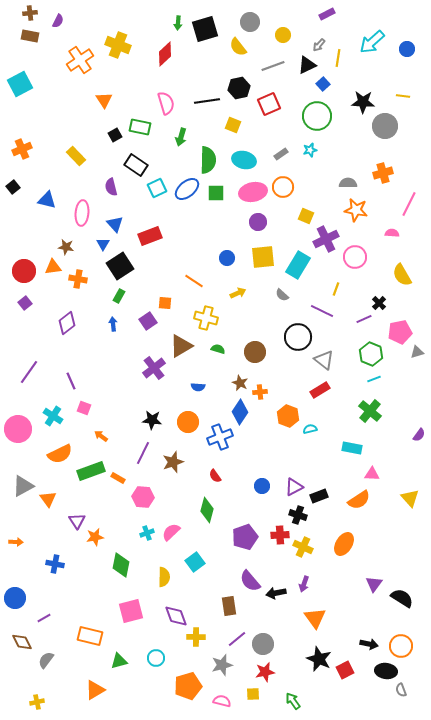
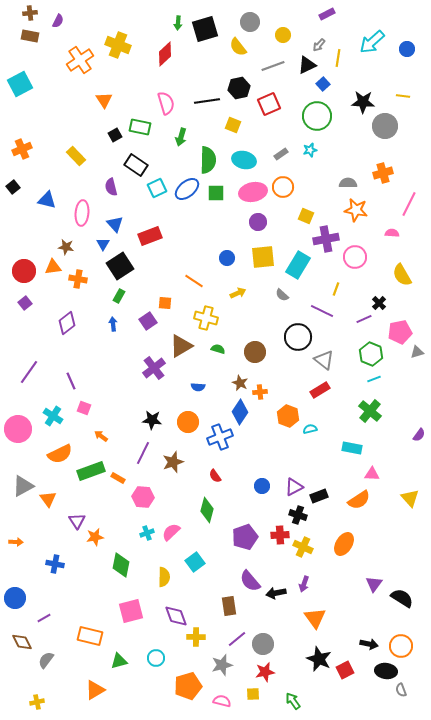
purple cross at (326, 239): rotated 15 degrees clockwise
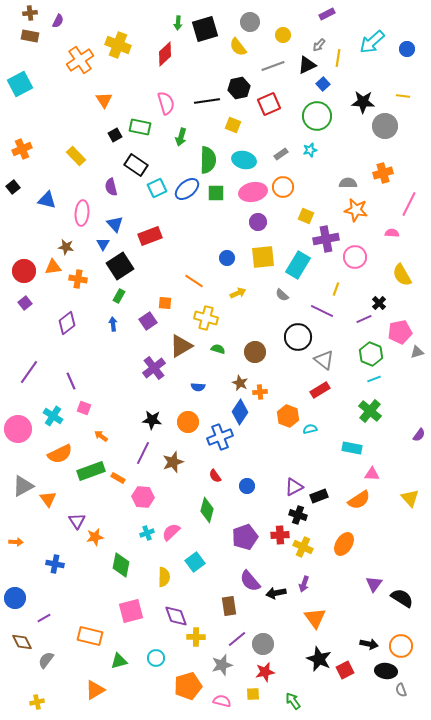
blue circle at (262, 486): moved 15 px left
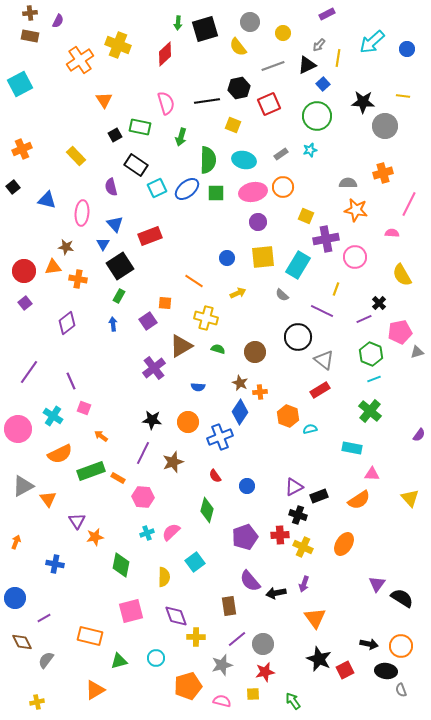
yellow circle at (283, 35): moved 2 px up
orange arrow at (16, 542): rotated 72 degrees counterclockwise
purple triangle at (374, 584): moved 3 px right
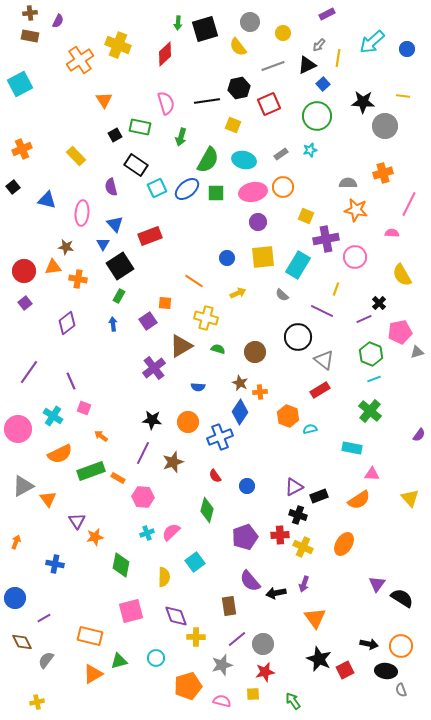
green semicircle at (208, 160): rotated 28 degrees clockwise
orange triangle at (95, 690): moved 2 px left, 16 px up
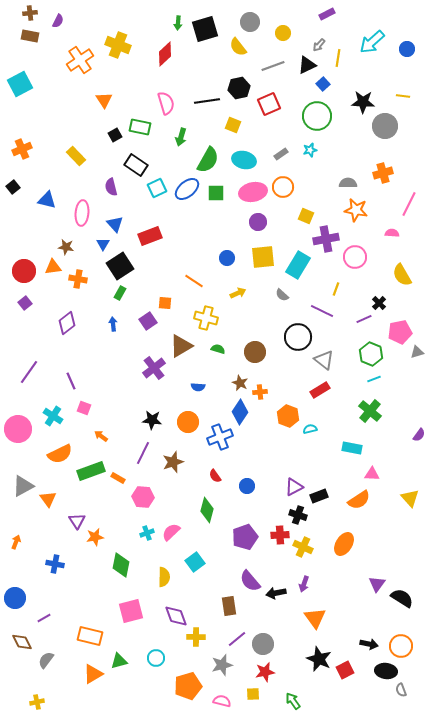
green rectangle at (119, 296): moved 1 px right, 3 px up
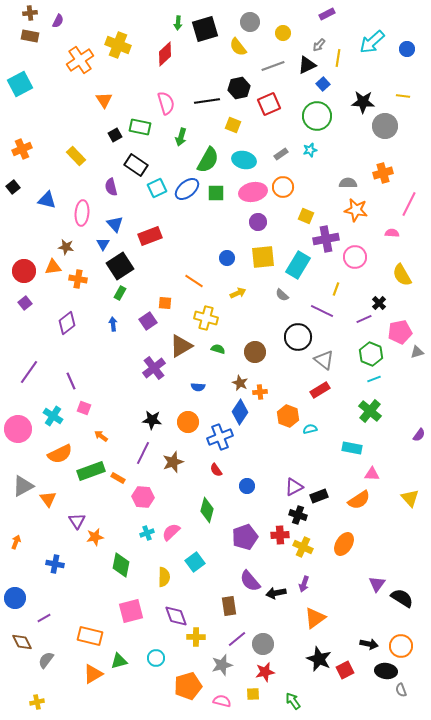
red semicircle at (215, 476): moved 1 px right, 6 px up
orange triangle at (315, 618): rotated 30 degrees clockwise
